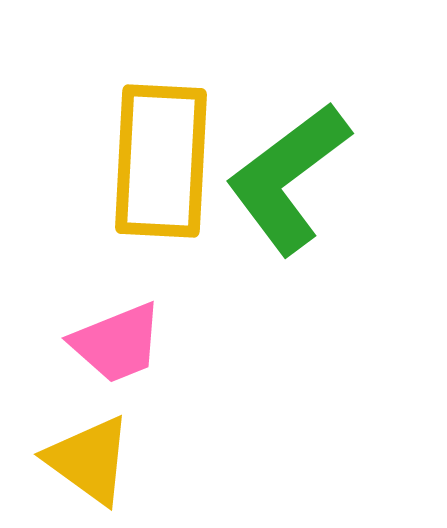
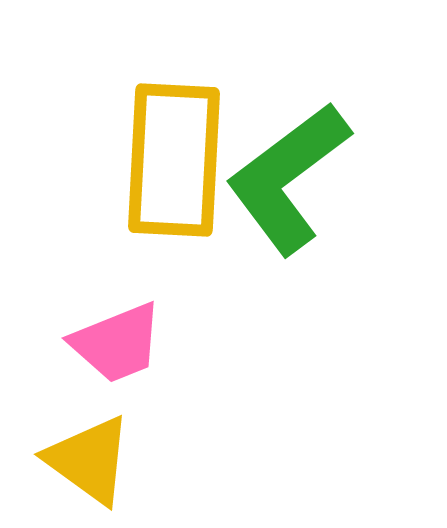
yellow rectangle: moved 13 px right, 1 px up
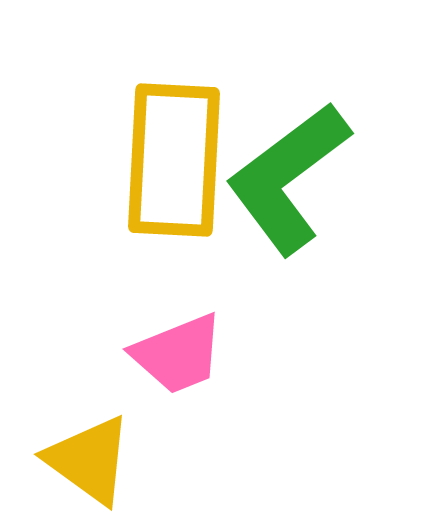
pink trapezoid: moved 61 px right, 11 px down
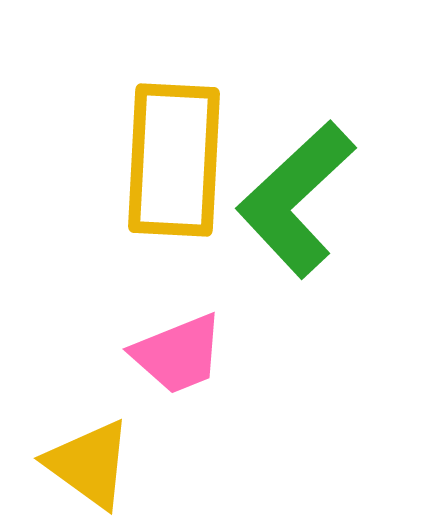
green L-shape: moved 8 px right, 21 px down; rotated 6 degrees counterclockwise
yellow triangle: moved 4 px down
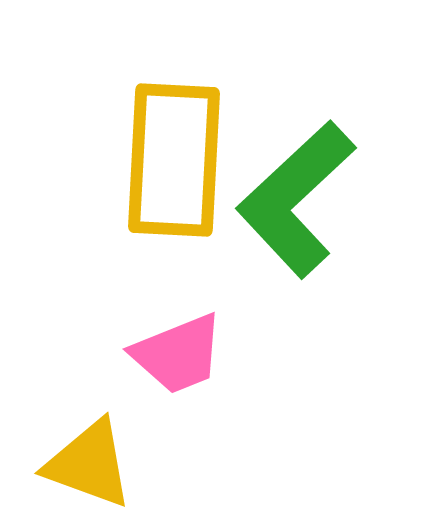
yellow triangle: rotated 16 degrees counterclockwise
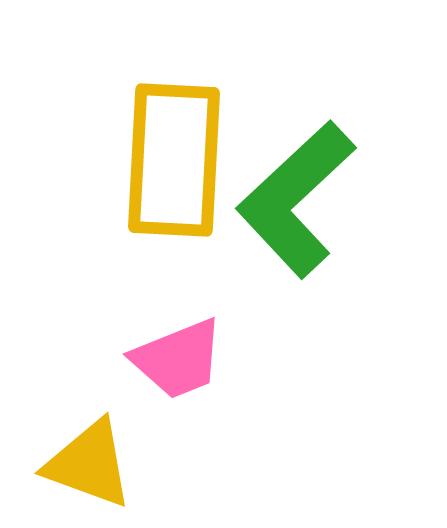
pink trapezoid: moved 5 px down
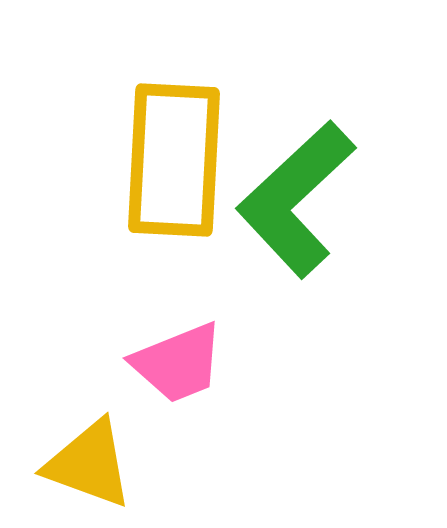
pink trapezoid: moved 4 px down
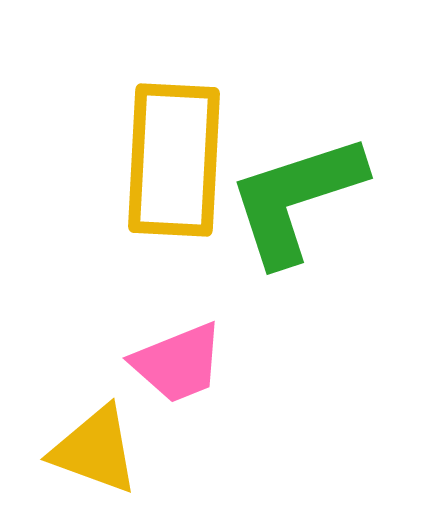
green L-shape: rotated 25 degrees clockwise
yellow triangle: moved 6 px right, 14 px up
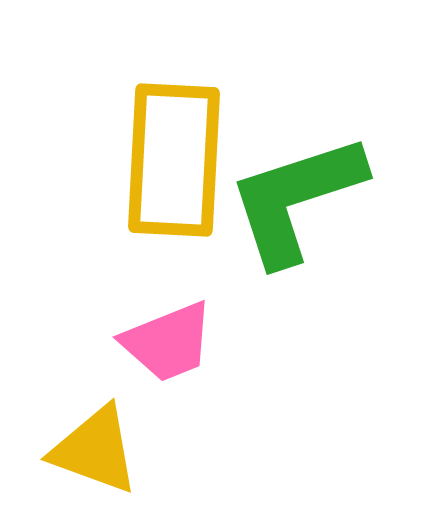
pink trapezoid: moved 10 px left, 21 px up
